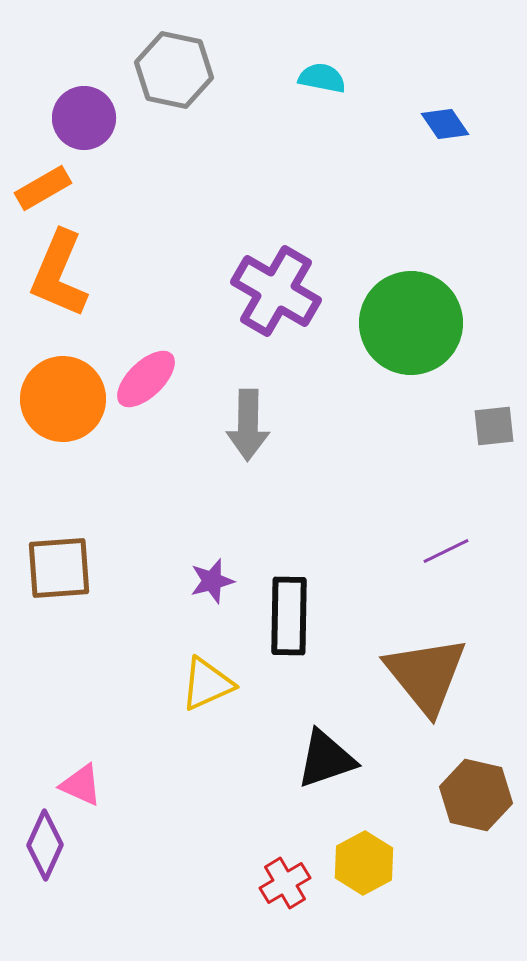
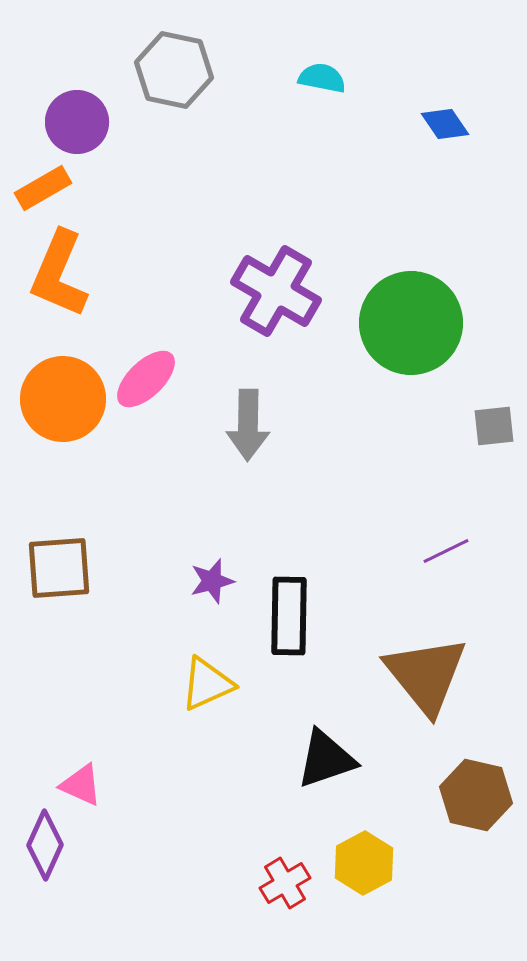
purple circle: moved 7 px left, 4 px down
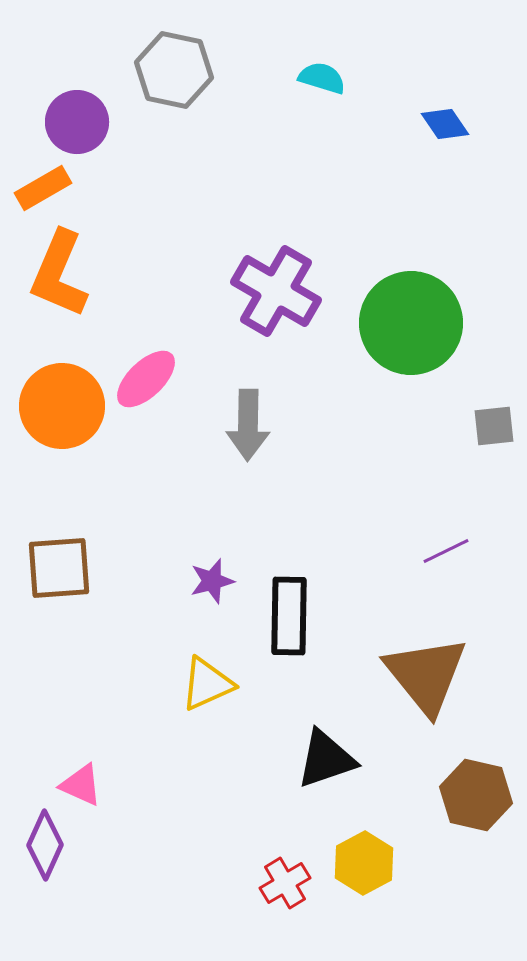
cyan semicircle: rotated 6 degrees clockwise
orange circle: moved 1 px left, 7 px down
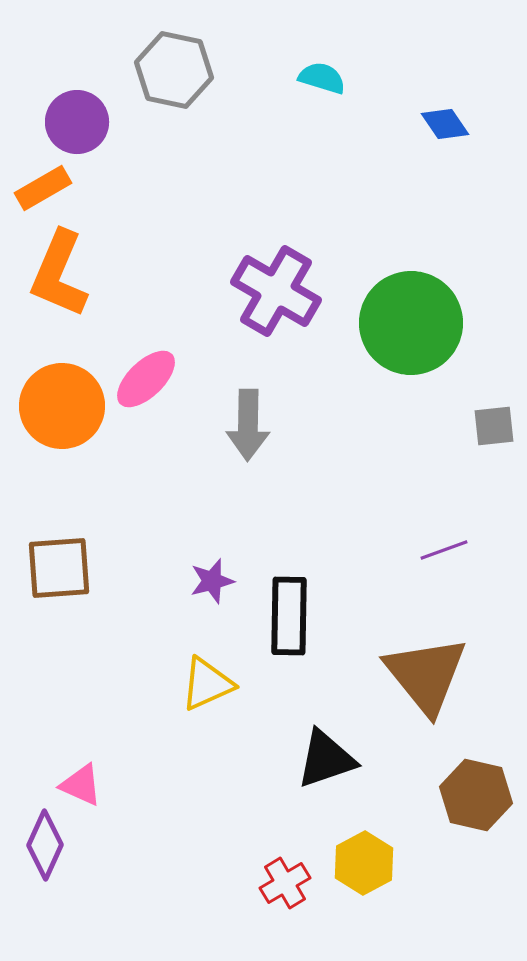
purple line: moved 2 px left, 1 px up; rotated 6 degrees clockwise
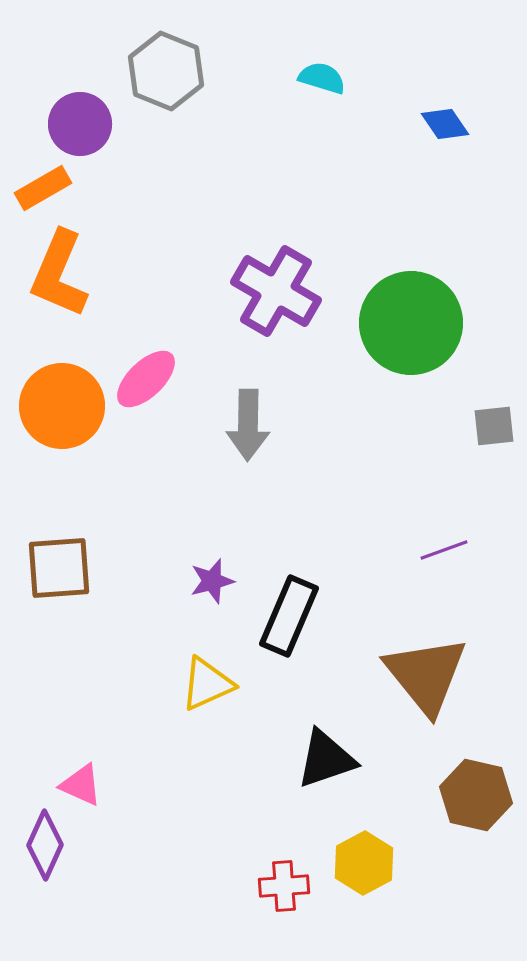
gray hexagon: moved 8 px left, 1 px down; rotated 10 degrees clockwise
purple circle: moved 3 px right, 2 px down
black rectangle: rotated 22 degrees clockwise
red cross: moved 1 px left, 3 px down; rotated 27 degrees clockwise
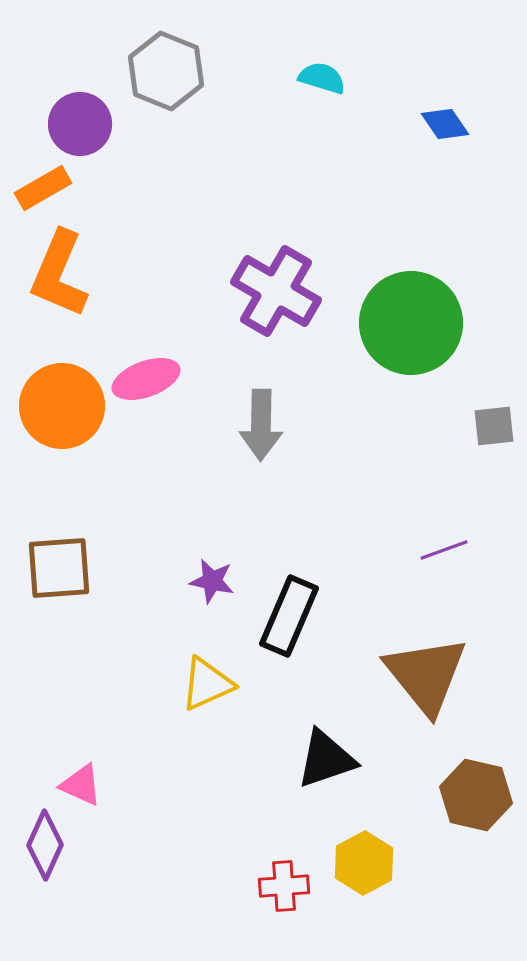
pink ellipse: rotated 24 degrees clockwise
gray arrow: moved 13 px right
purple star: rotated 27 degrees clockwise
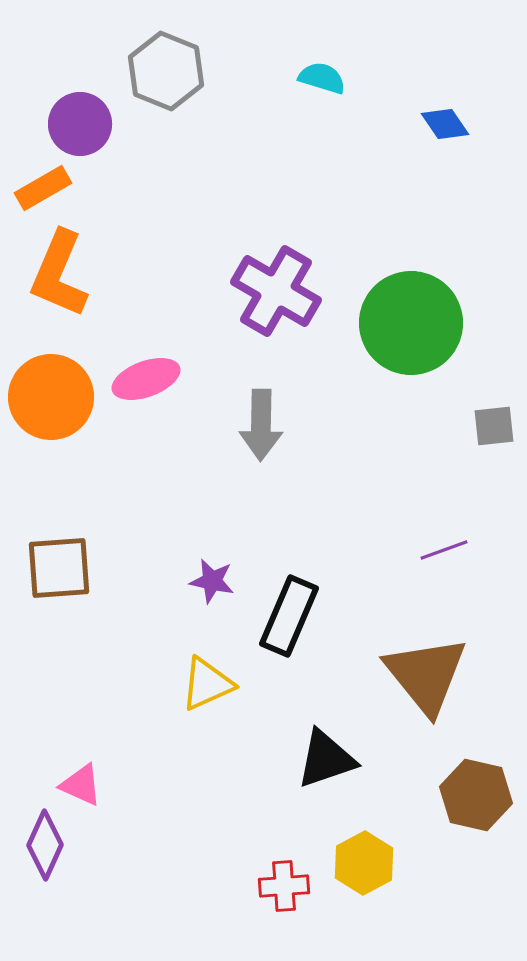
orange circle: moved 11 px left, 9 px up
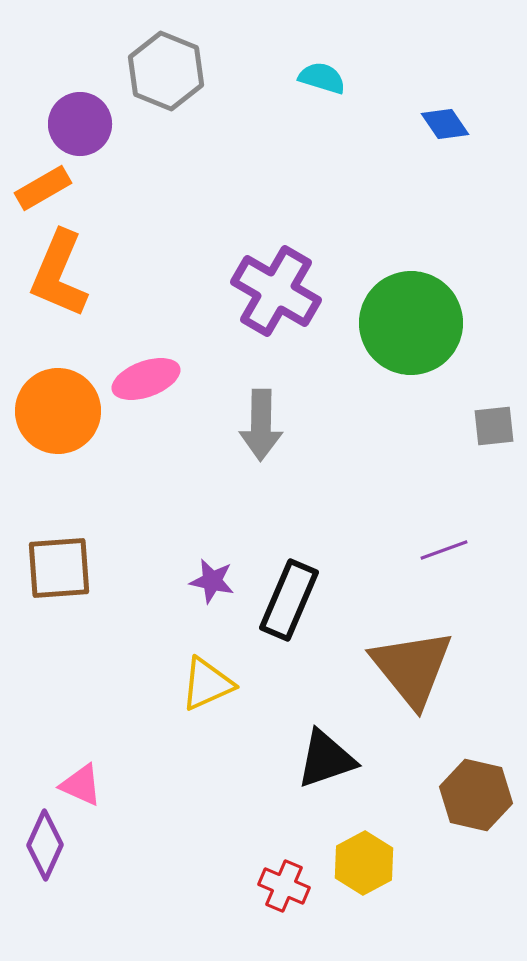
orange circle: moved 7 px right, 14 px down
black rectangle: moved 16 px up
brown triangle: moved 14 px left, 7 px up
red cross: rotated 27 degrees clockwise
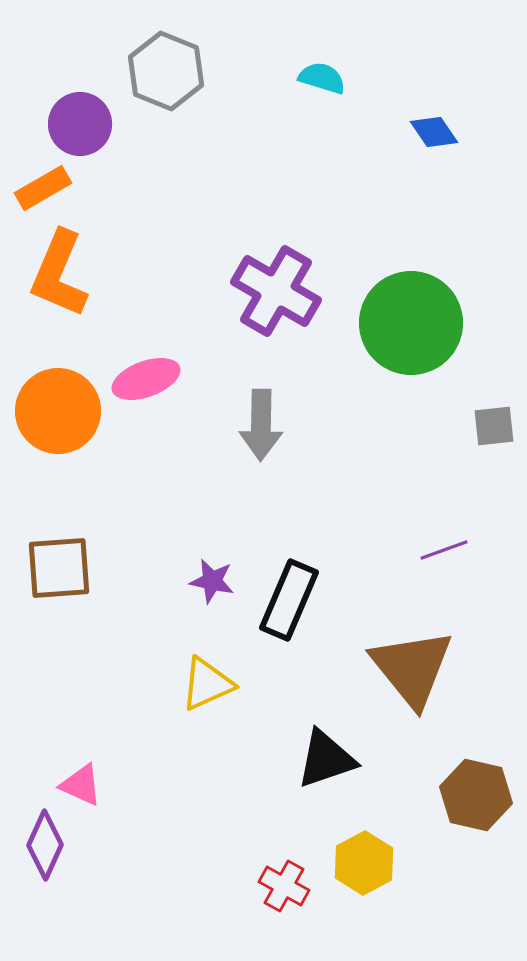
blue diamond: moved 11 px left, 8 px down
red cross: rotated 6 degrees clockwise
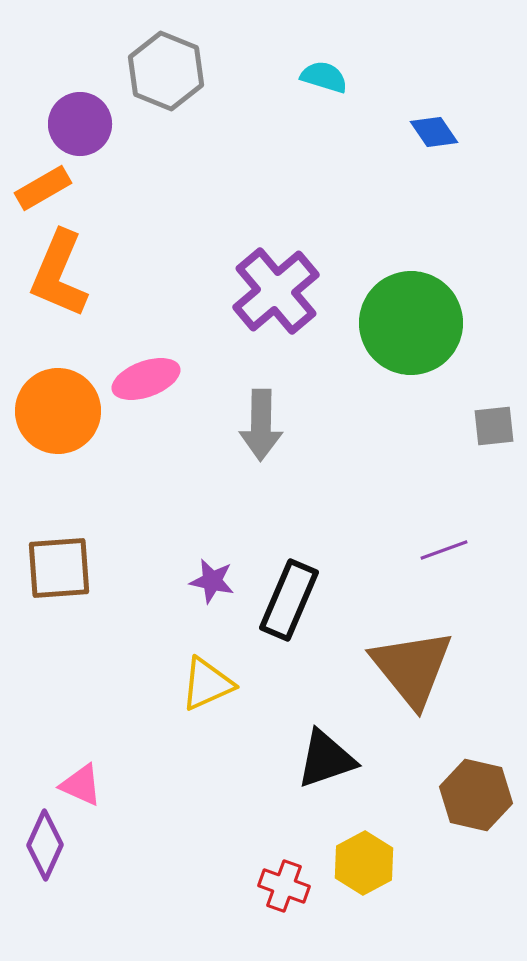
cyan semicircle: moved 2 px right, 1 px up
purple cross: rotated 20 degrees clockwise
red cross: rotated 9 degrees counterclockwise
